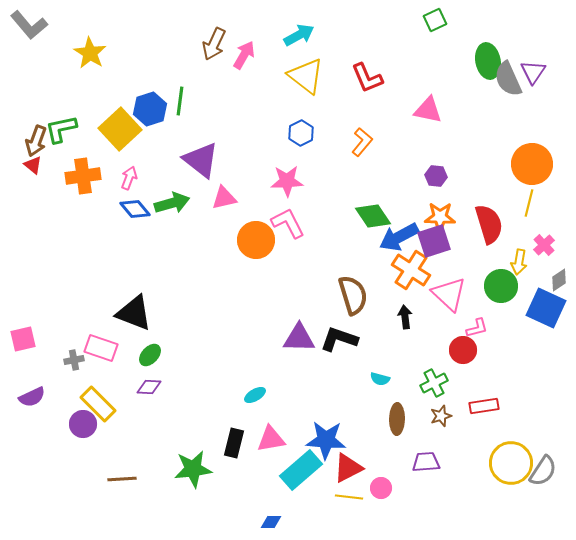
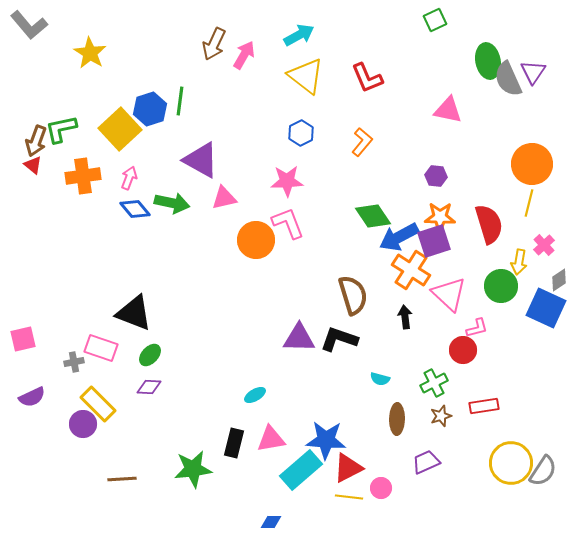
pink triangle at (428, 110): moved 20 px right
purple triangle at (201, 160): rotated 9 degrees counterclockwise
green arrow at (172, 203): rotated 28 degrees clockwise
pink L-shape at (288, 223): rotated 6 degrees clockwise
gray cross at (74, 360): moved 2 px down
purple trapezoid at (426, 462): rotated 20 degrees counterclockwise
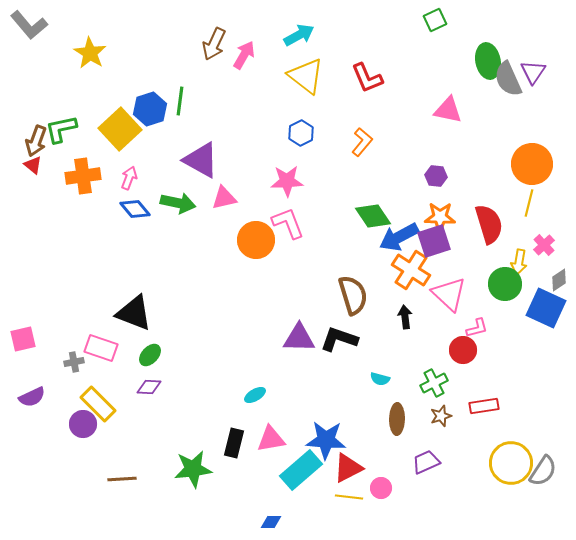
green arrow at (172, 203): moved 6 px right
green circle at (501, 286): moved 4 px right, 2 px up
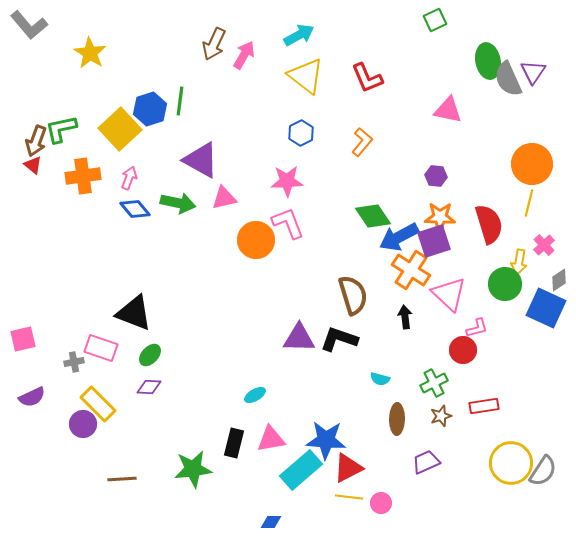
pink circle at (381, 488): moved 15 px down
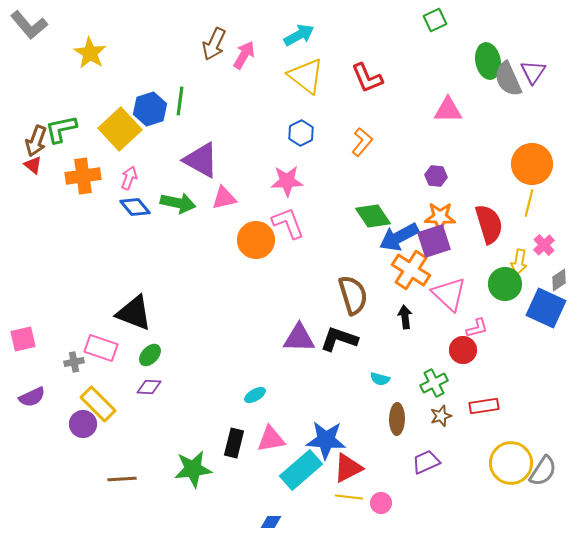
pink triangle at (448, 110): rotated 12 degrees counterclockwise
blue diamond at (135, 209): moved 2 px up
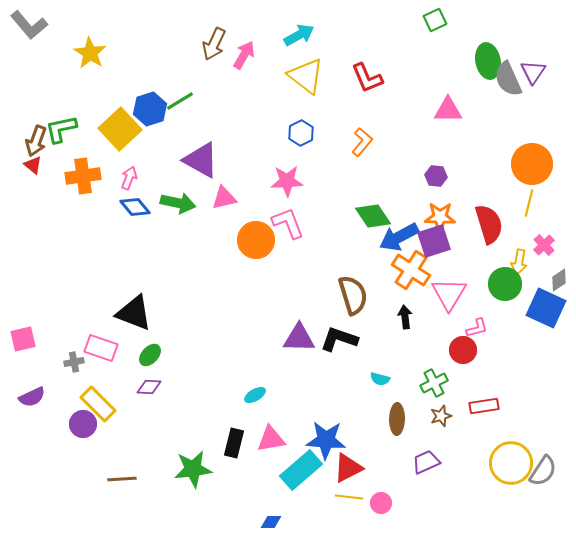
green line at (180, 101): rotated 52 degrees clockwise
pink triangle at (449, 294): rotated 18 degrees clockwise
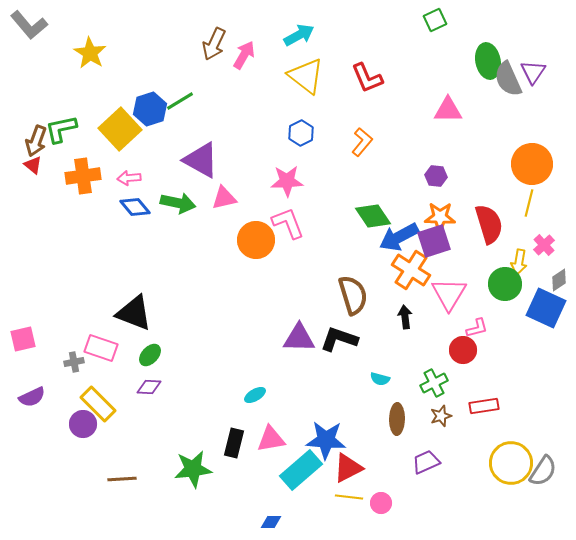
pink arrow at (129, 178): rotated 115 degrees counterclockwise
